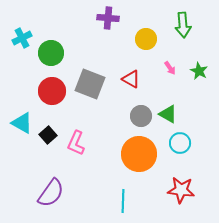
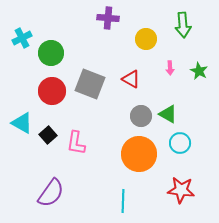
pink arrow: rotated 32 degrees clockwise
pink L-shape: rotated 15 degrees counterclockwise
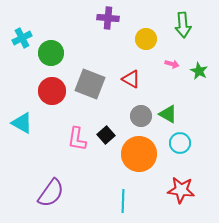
pink arrow: moved 2 px right, 4 px up; rotated 72 degrees counterclockwise
black square: moved 58 px right
pink L-shape: moved 1 px right, 4 px up
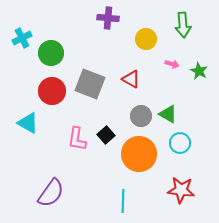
cyan triangle: moved 6 px right
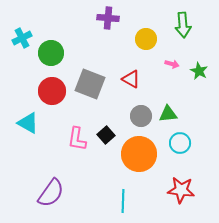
green triangle: rotated 36 degrees counterclockwise
